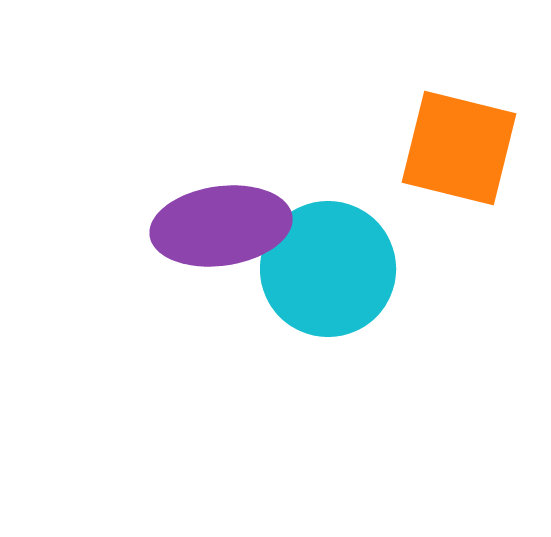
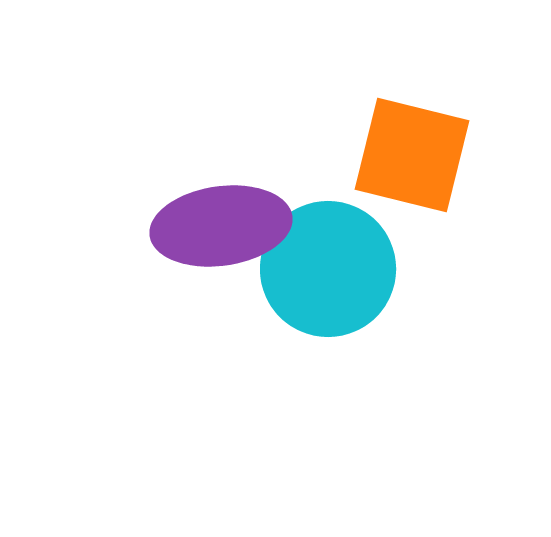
orange square: moved 47 px left, 7 px down
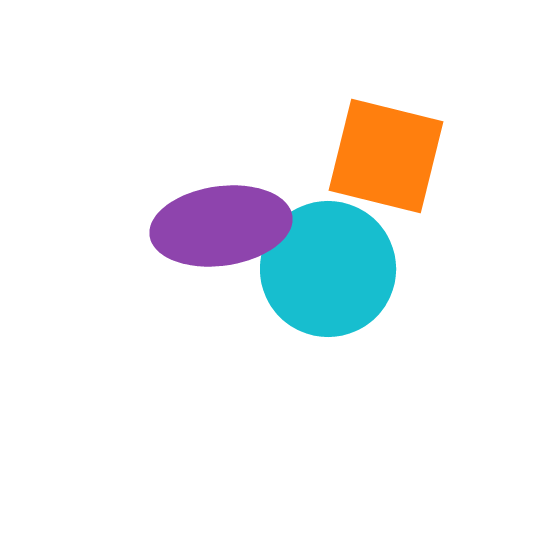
orange square: moved 26 px left, 1 px down
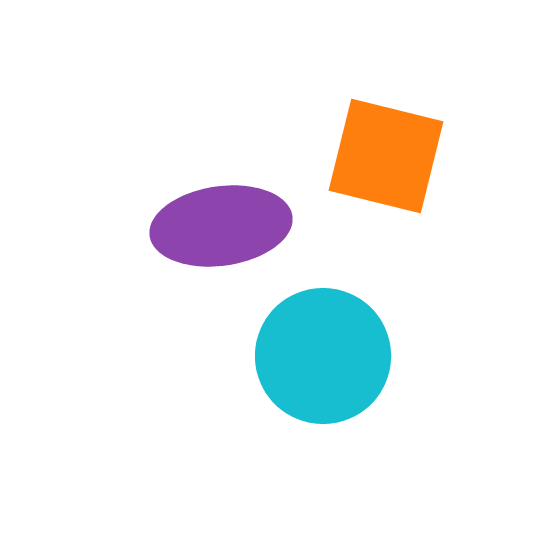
cyan circle: moved 5 px left, 87 px down
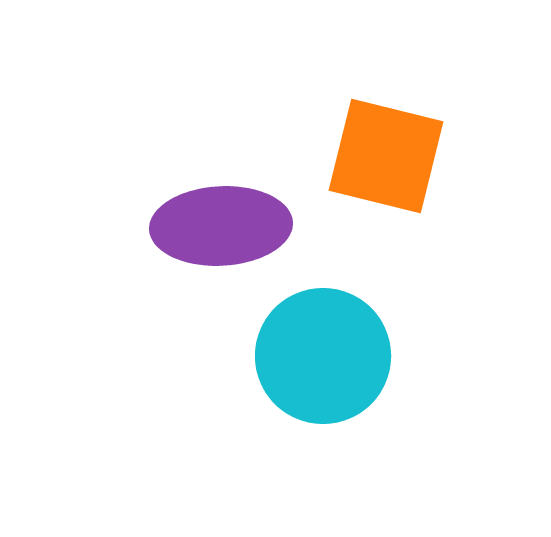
purple ellipse: rotated 5 degrees clockwise
